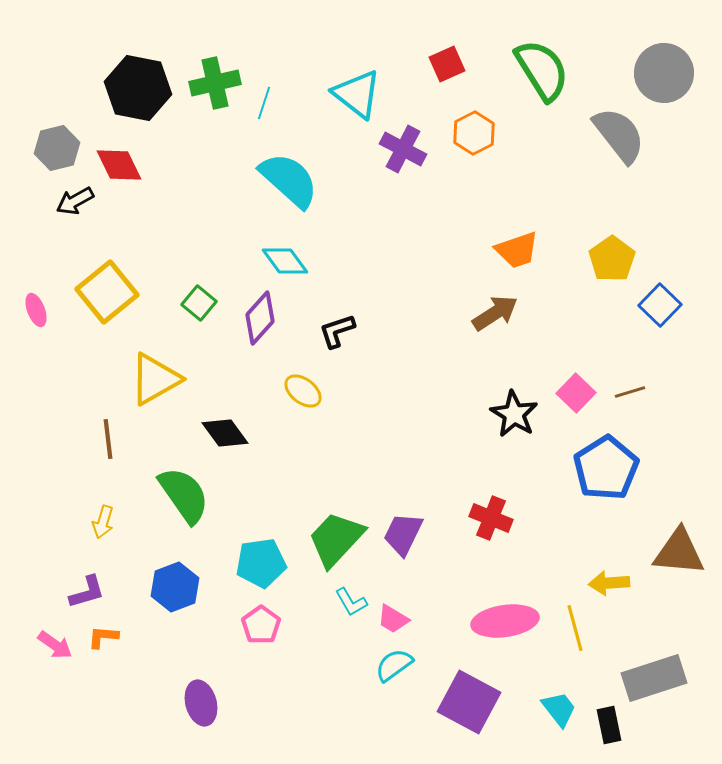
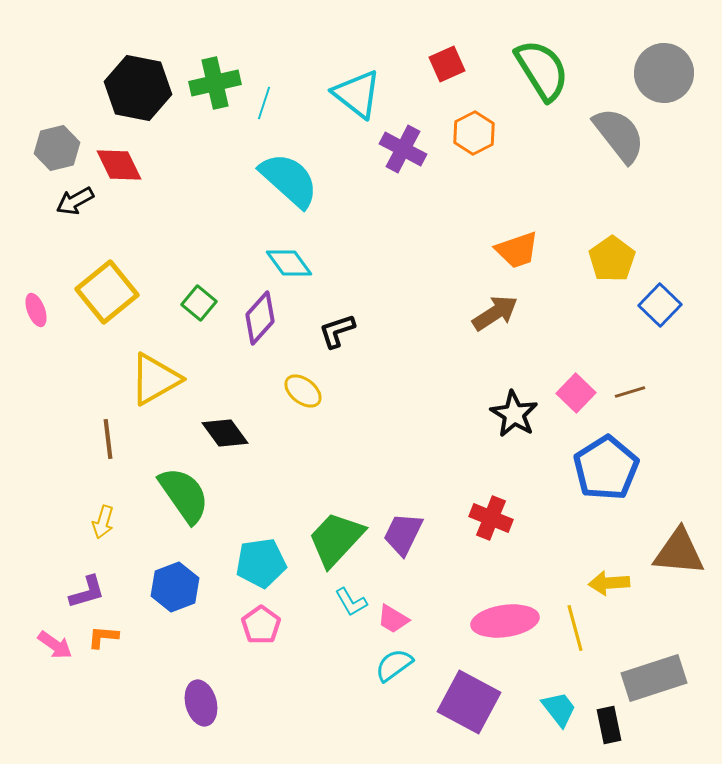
cyan diamond at (285, 261): moved 4 px right, 2 px down
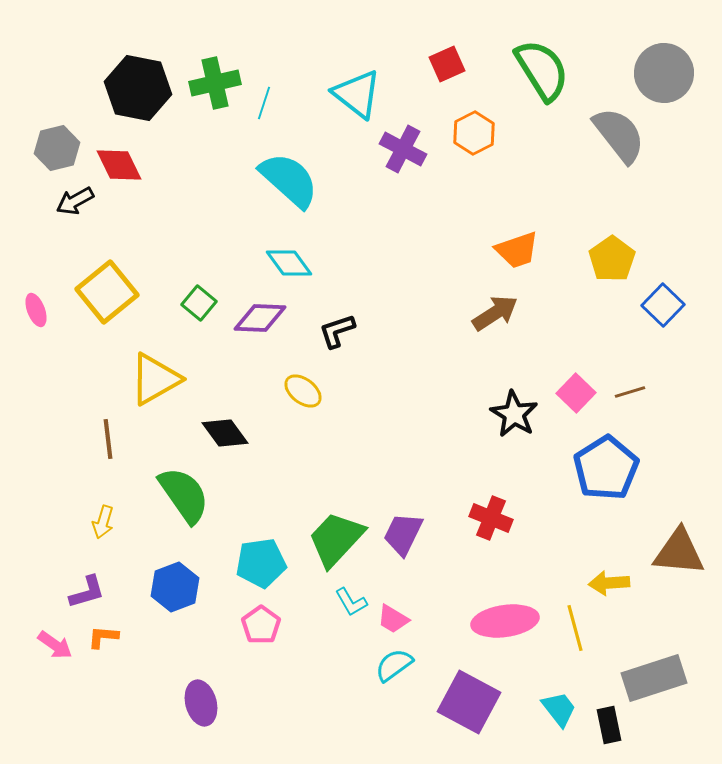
blue square at (660, 305): moved 3 px right
purple diamond at (260, 318): rotated 50 degrees clockwise
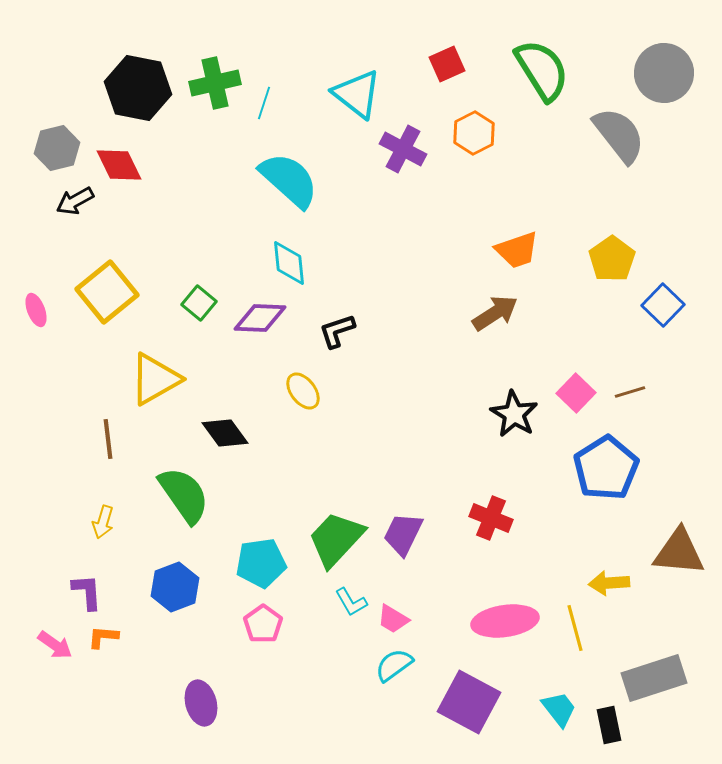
cyan diamond at (289, 263): rotated 30 degrees clockwise
yellow ellipse at (303, 391): rotated 15 degrees clockwise
purple L-shape at (87, 592): rotated 78 degrees counterclockwise
pink pentagon at (261, 625): moved 2 px right, 1 px up
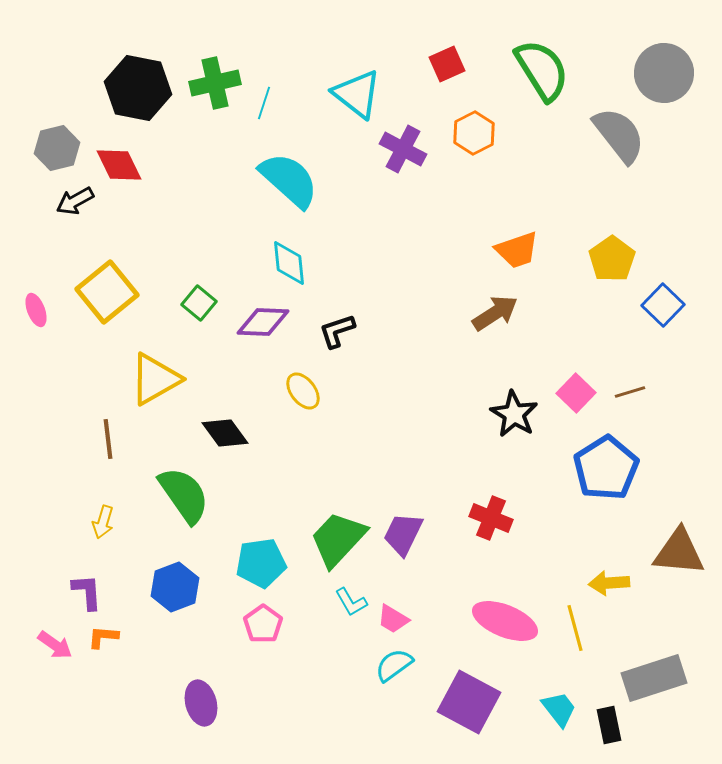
purple diamond at (260, 318): moved 3 px right, 4 px down
green trapezoid at (336, 539): moved 2 px right
pink ellipse at (505, 621): rotated 30 degrees clockwise
